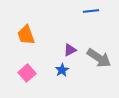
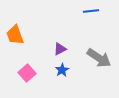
orange trapezoid: moved 11 px left
purple triangle: moved 10 px left, 1 px up
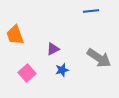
purple triangle: moved 7 px left
blue star: rotated 16 degrees clockwise
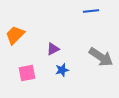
orange trapezoid: rotated 65 degrees clockwise
gray arrow: moved 2 px right, 1 px up
pink square: rotated 30 degrees clockwise
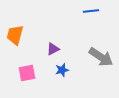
orange trapezoid: rotated 30 degrees counterclockwise
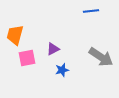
pink square: moved 15 px up
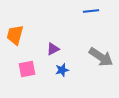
pink square: moved 11 px down
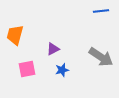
blue line: moved 10 px right
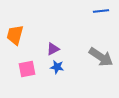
blue star: moved 5 px left, 3 px up; rotated 24 degrees clockwise
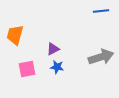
gray arrow: rotated 50 degrees counterclockwise
